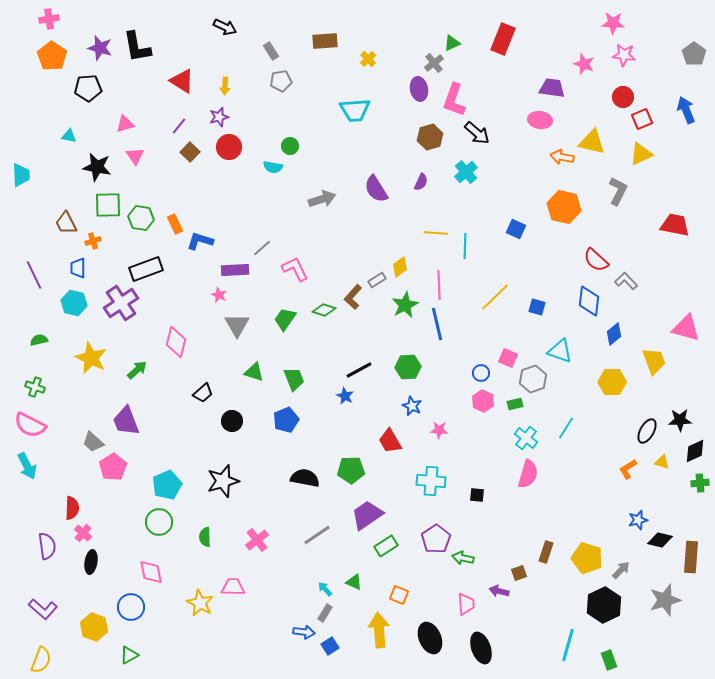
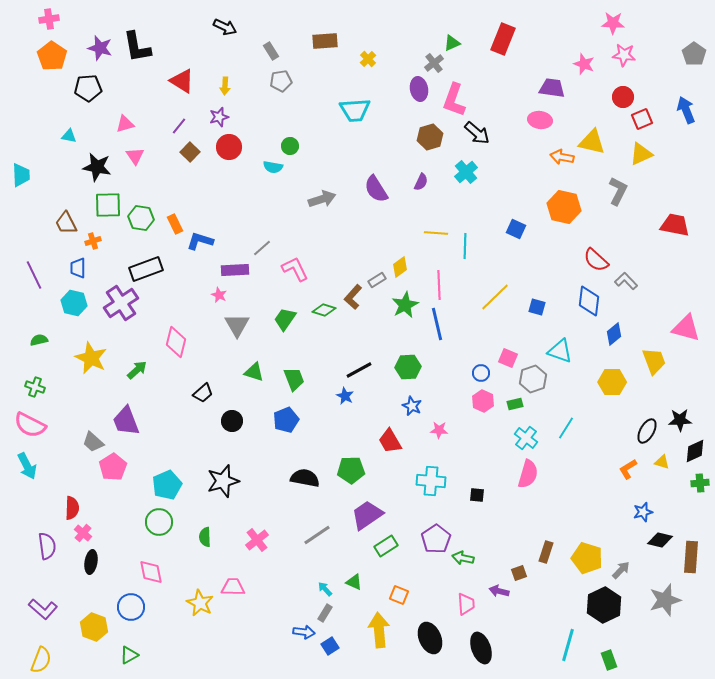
blue star at (638, 520): moved 5 px right, 8 px up
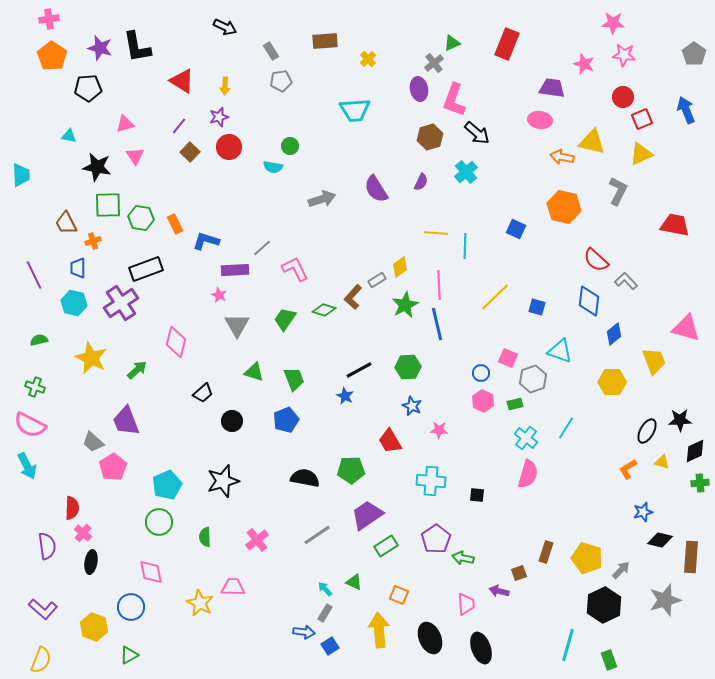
red rectangle at (503, 39): moved 4 px right, 5 px down
blue L-shape at (200, 241): moved 6 px right
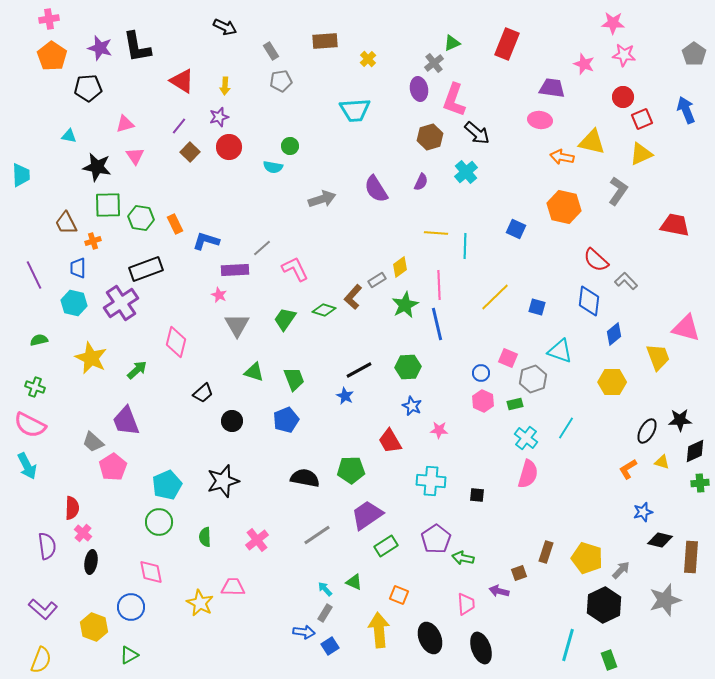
gray L-shape at (618, 191): rotated 8 degrees clockwise
yellow trapezoid at (654, 361): moved 4 px right, 4 px up
